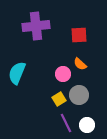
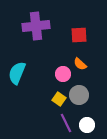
yellow square: rotated 24 degrees counterclockwise
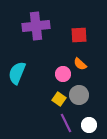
white circle: moved 2 px right
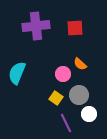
red square: moved 4 px left, 7 px up
yellow square: moved 3 px left, 1 px up
white circle: moved 11 px up
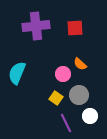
white circle: moved 1 px right, 2 px down
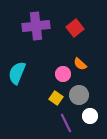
red square: rotated 36 degrees counterclockwise
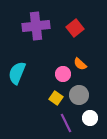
white circle: moved 2 px down
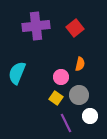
orange semicircle: rotated 120 degrees counterclockwise
pink circle: moved 2 px left, 3 px down
white circle: moved 2 px up
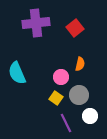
purple cross: moved 3 px up
cyan semicircle: rotated 45 degrees counterclockwise
